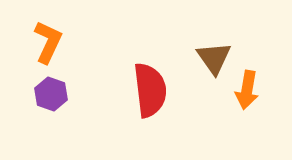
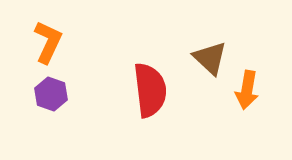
brown triangle: moved 4 px left; rotated 12 degrees counterclockwise
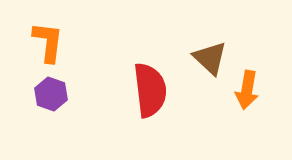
orange L-shape: rotated 18 degrees counterclockwise
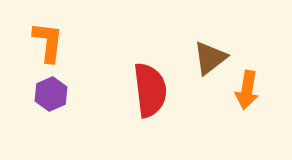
brown triangle: rotated 39 degrees clockwise
purple hexagon: rotated 16 degrees clockwise
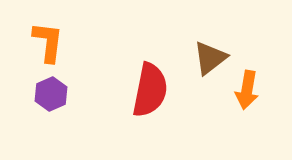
red semicircle: rotated 18 degrees clockwise
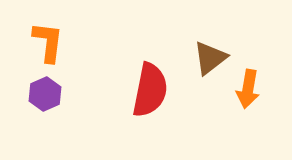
orange arrow: moved 1 px right, 1 px up
purple hexagon: moved 6 px left
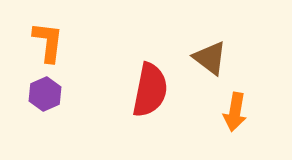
brown triangle: rotated 45 degrees counterclockwise
orange arrow: moved 13 px left, 23 px down
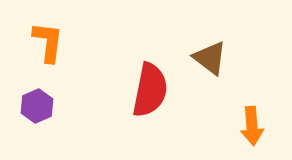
purple hexagon: moved 8 px left, 12 px down
orange arrow: moved 17 px right, 14 px down; rotated 15 degrees counterclockwise
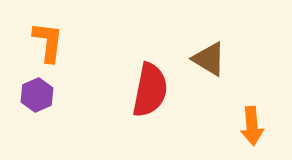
brown triangle: moved 1 px left, 1 px down; rotated 6 degrees counterclockwise
purple hexagon: moved 11 px up
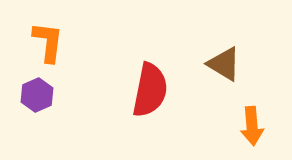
brown triangle: moved 15 px right, 5 px down
